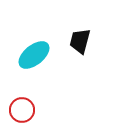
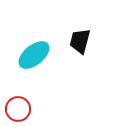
red circle: moved 4 px left, 1 px up
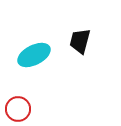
cyan ellipse: rotated 12 degrees clockwise
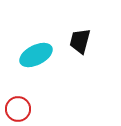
cyan ellipse: moved 2 px right
